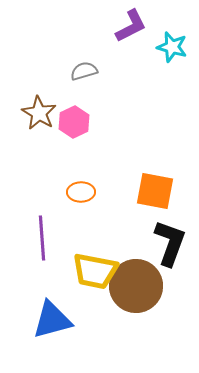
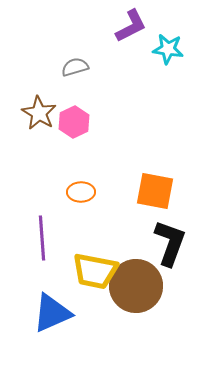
cyan star: moved 4 px left, 2 px down; rotated 8 degrees counterclockwise
gray semicircle: moved 9 px left, 4 px up
blue triangle: moved 7 px up; rotated 9 degrees counterclockwise
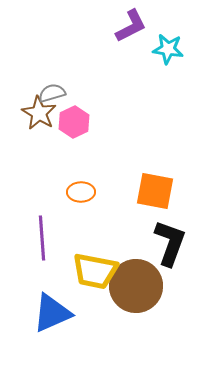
gray semicircle: moved 23 px left, 26 px down
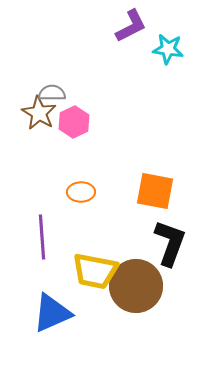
gray semicircle: rotated 16 degrees clockwise
purple line: moved 1 px up
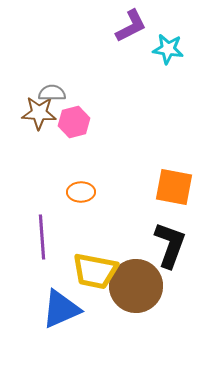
brown star: rotated 28 degrees counterclockwise
pink hexagon: rotated 12 degrees clockwise
orange square: moved 19 px right, 4 px up
black L-shape: moved 2 px down
blue triangle: moved 9 px right, 4 px up
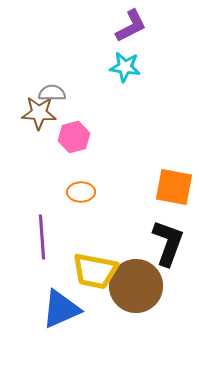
cyan star: moved 43 px left, 18 px down
pink hexagon: moved 15 px down
black L-shape: moved 2 px left, 2 px up
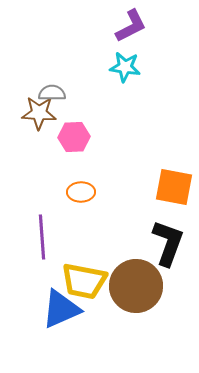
pink hexagon: rotated 12 degrees clockwise
yellow trapezoid: moved 11 px left, 10 px down
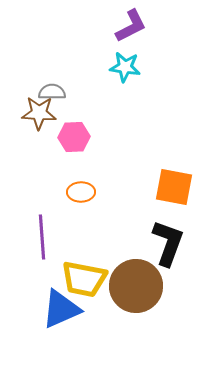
gray semicircle: moved 1 px up
yellow trapezoid: moved 2 px up
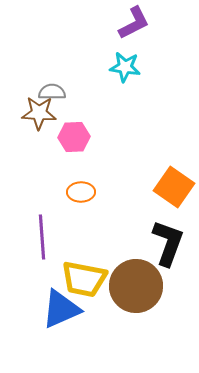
purple L-shape: moved 3 px right, 3 px up
orange square: rotated 24 degrees clockwise
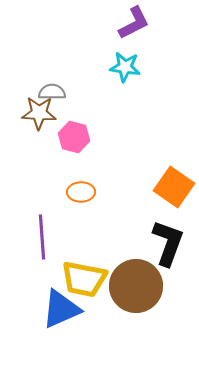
pink hexagon: rotated 16 degrees clockwise
